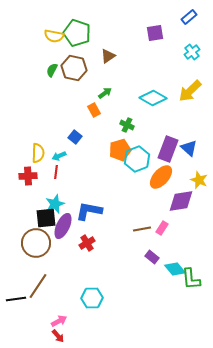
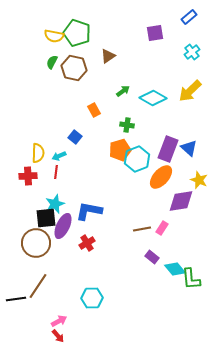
green semicircle at (52, 70): moved 8 px up
green arrow at (105, 93): moved 18 px right, 2 px up
green cross at (127, 125): rotated 16 degrees counterclockwise
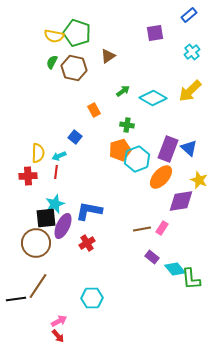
blue rectangle at (189, 17): moved 2 px up
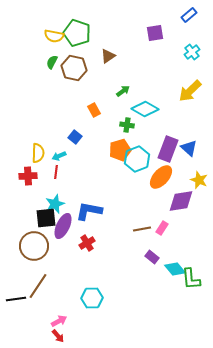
cyan diamond at (153, 98): moved 8 px left, 11 px down
brown circle at (36, 243): moved 2 px left, 3 px down
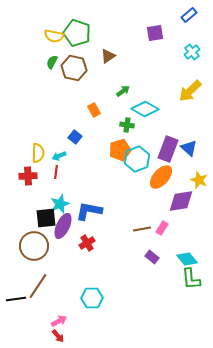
cyan star at (55, 204): moved 5 px right
cyan diamond at (175, 269): moved 12 px right, 10 px up
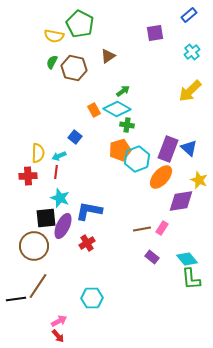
green pentagon at (77, 33): moved 3 px right, 9 px up; rotated 8 degrees clockwise
cyan diamond at (145, 109): moved 28 px left
cyan star at (60, 204): moved 6 px up; rotated 30 degrees counterclockwise
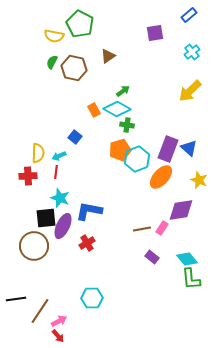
purple diamond at (181, 201): moved 9 px down
brown line at (38, 286): moved 2 px right, 25 px down
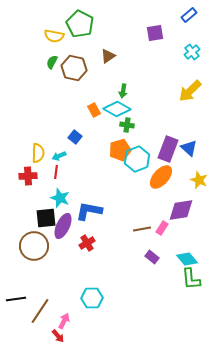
green arrow at (123, 91): rotated 136 degrees clockwise
pink arrow at (59, 321): moved 5 px right; rotated 35 degrees counterclockwise
